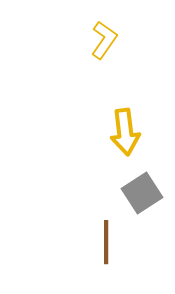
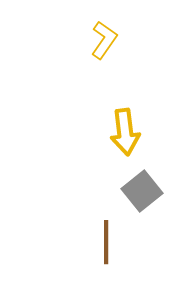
gray square: moved 2 px up; rotated 6 degrees counterclockwise
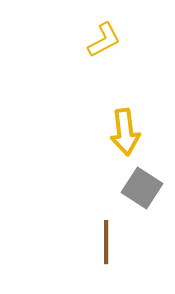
yellow L-shape: rotated 27 degrees clockwise
gray square: moved 3 px up; rotated 18 degrees counterclockwise
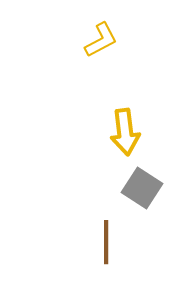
yellow L-shape: moved 3 px left
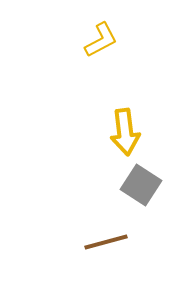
gray square: moved 1 px left, 3 px up
brown line: rotated 75 degrees clockwise
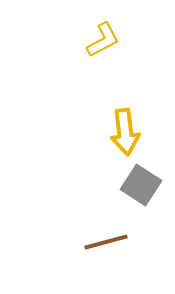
yellow L-shape: moved 2 px right
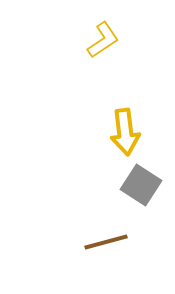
yellow L-shape: rotated 6 degrees counterclockwise
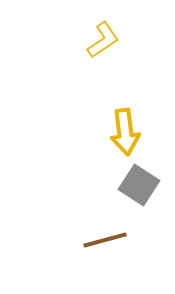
gray square: moved 2 px left
brown line: moved 1 px left, 2 px up
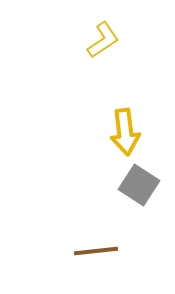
brown line: moved 9 px left, 11 px down; rotated 9 degrees clockwise
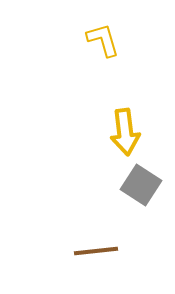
yellow L-shape: rotated 72 degrees counterclockwise
gray square: moved 2 px right
